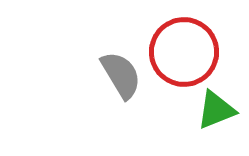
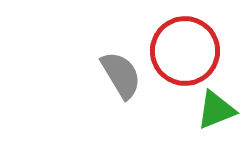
red circle: moved 1 px right, 1 px up
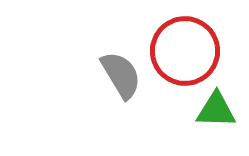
green triangle: rotated 24 degrees clockwise
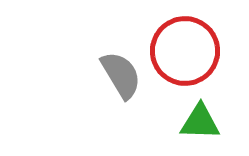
green triangle: moved 16 px left, 12 px down
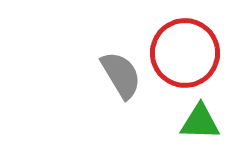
red circle: moved 2 px down
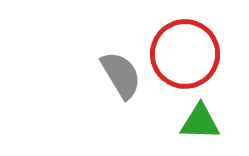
red circle: moved 1 px down
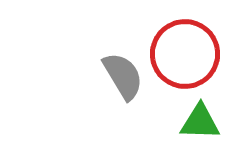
gray semicircle: moved 2 px right, 1 px down
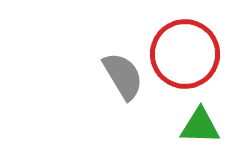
green triangle: moved 4 px down
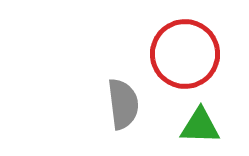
gray semicircle: moved 28 px down; rotated 24 degrees clockwise
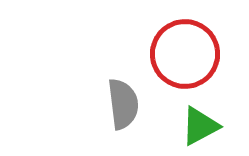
green triangle: rotated 30 degrees counterclockwise
